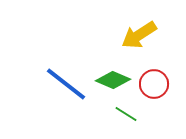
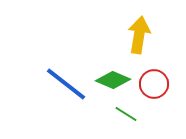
yellow arrow: rotated 132 degrees clockwise
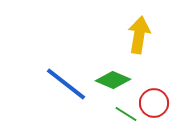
red circle: moved 19 px down
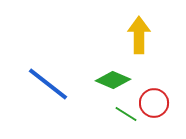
yellow arrow: rotated 9 degrees counterclockwise
blue line: moved 18 px left
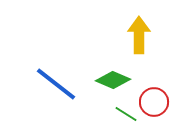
blue line: moved 8 px right
red circle: moved 1 px up
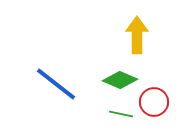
yellow arrow: moved 2 px left
green diamond: moved 7 px right
green line: moved 5 px left; rotated 20 degrees counterclockwise
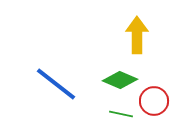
red circle: moved 1 px up
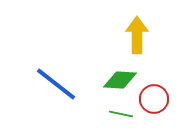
green diamond: rotated 20 degrees counterclockwise
red circle: moved 2 px up
